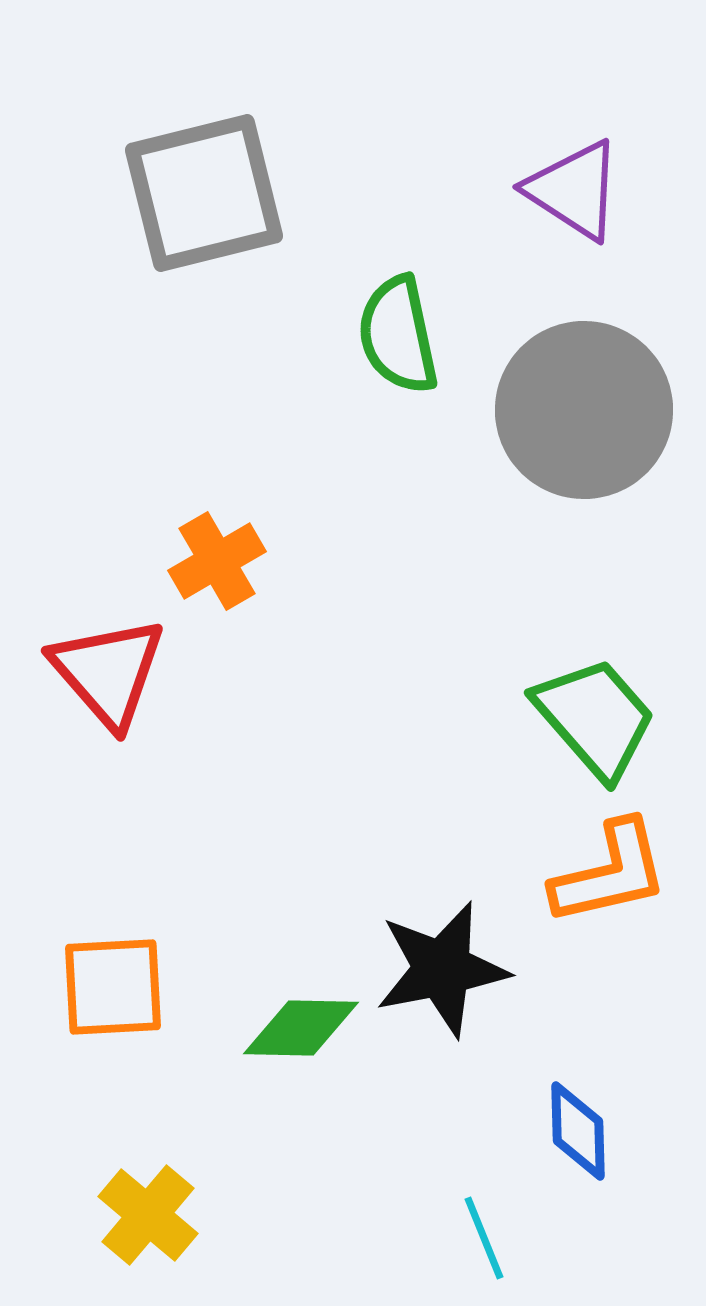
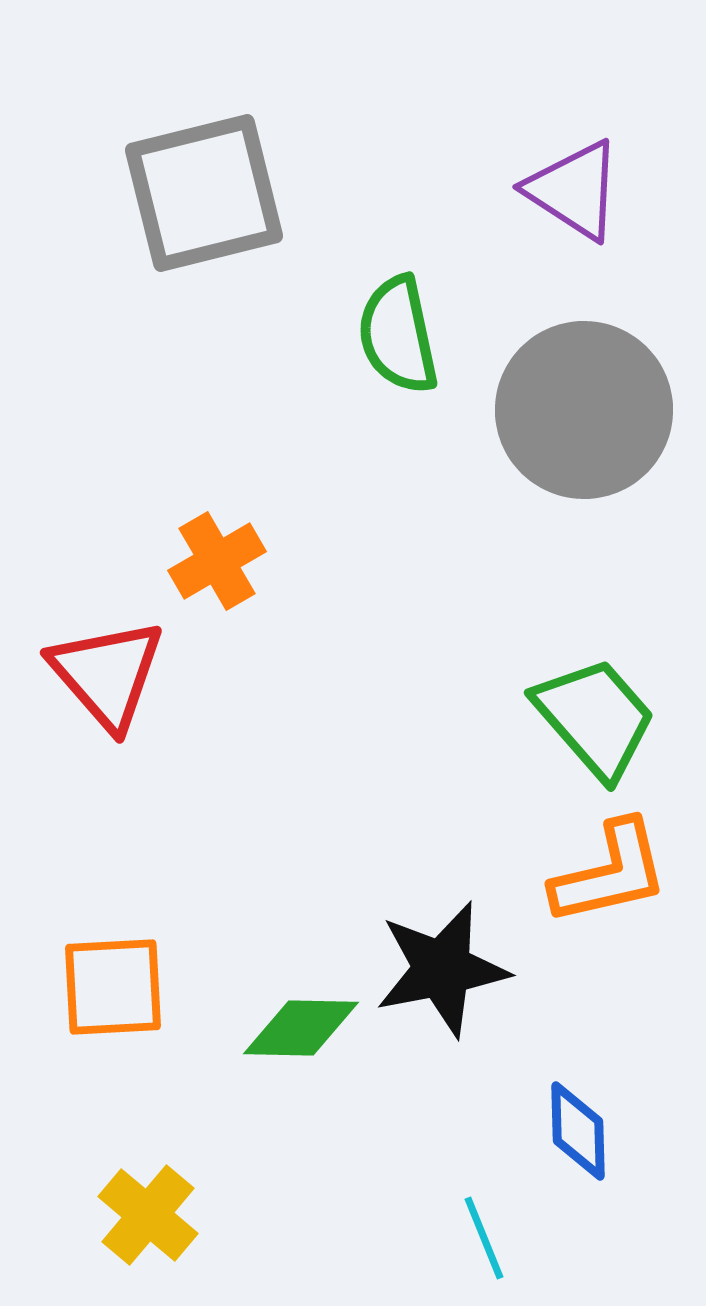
red triangle: moved 1 px left, 2 px down
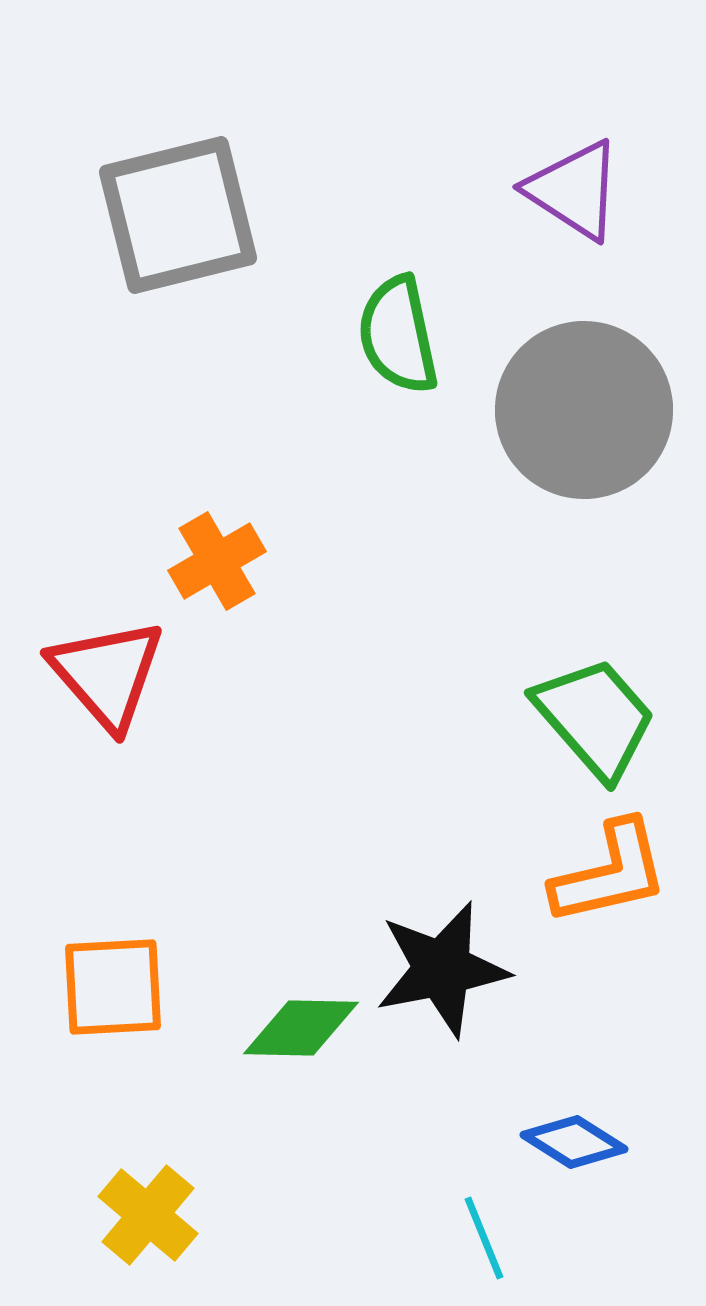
gray square: moved 26 px left, 22 px down
blue diamond: moved 4 px left, 11 px down; rotated 56 degrees counterclockwise
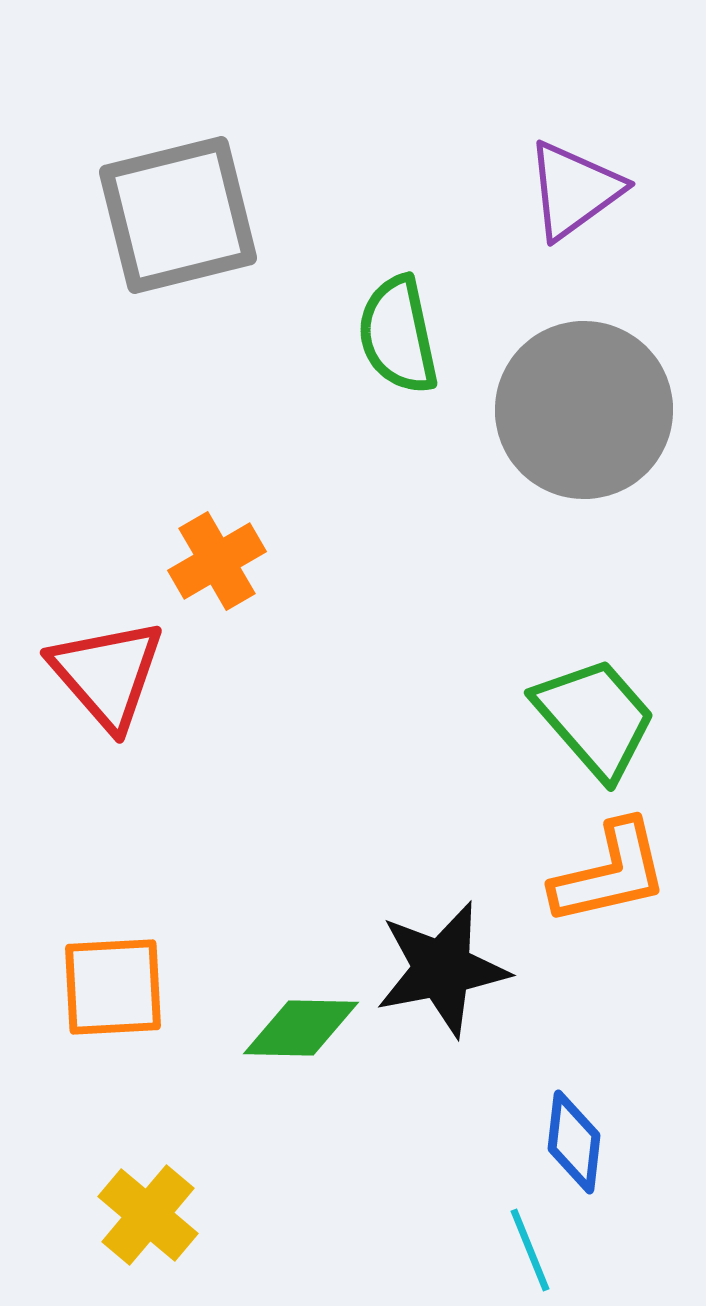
purple triangle: rotated 51 degrees clockwise
blue diamond: rotated 64 degrees clockwise
cyan line: moved 46 px right, 12 px down
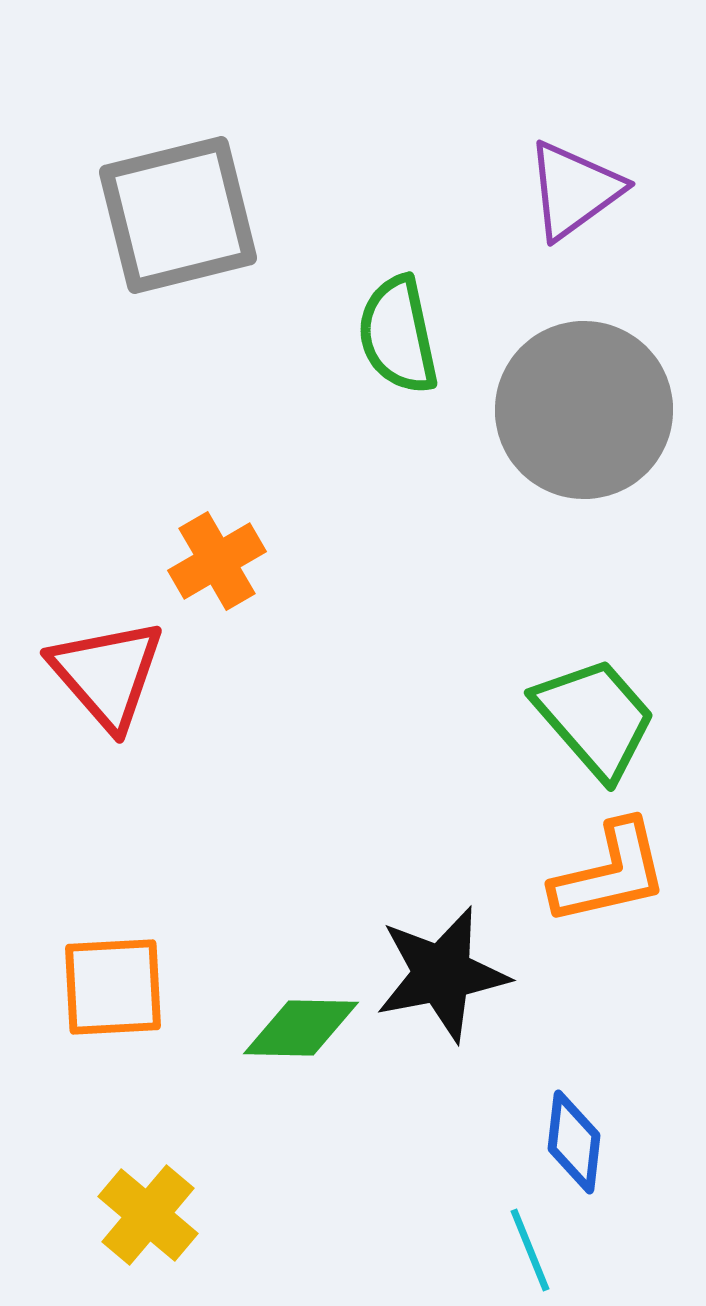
black star: moved 5 px down
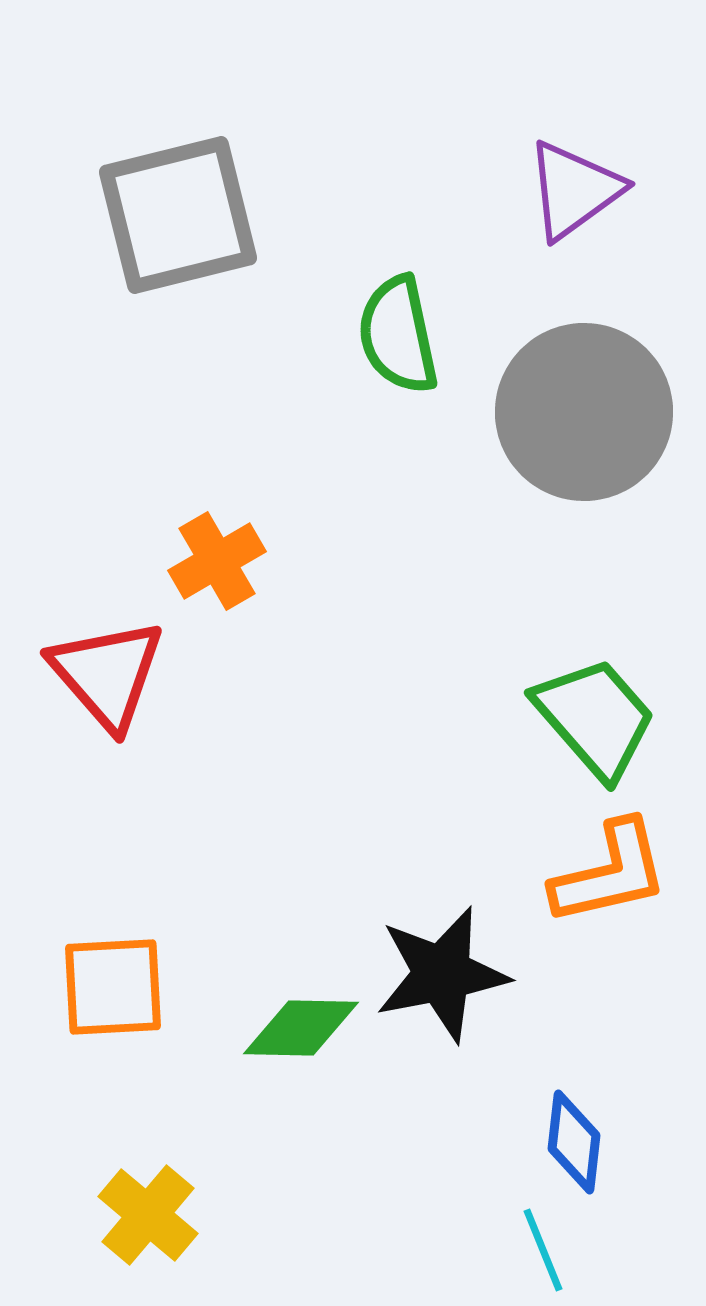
gray circle: moved 2 px down
cyan line: moved 13 px right
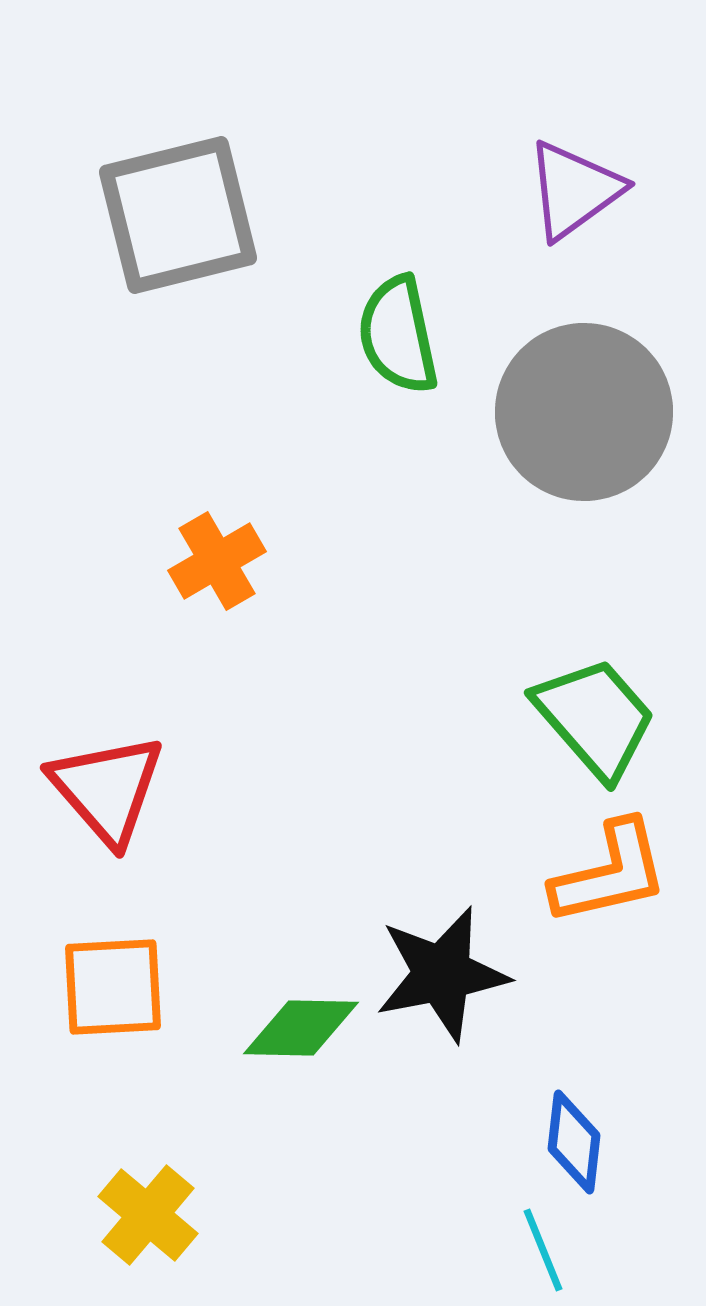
red triangle: moved 115 px down
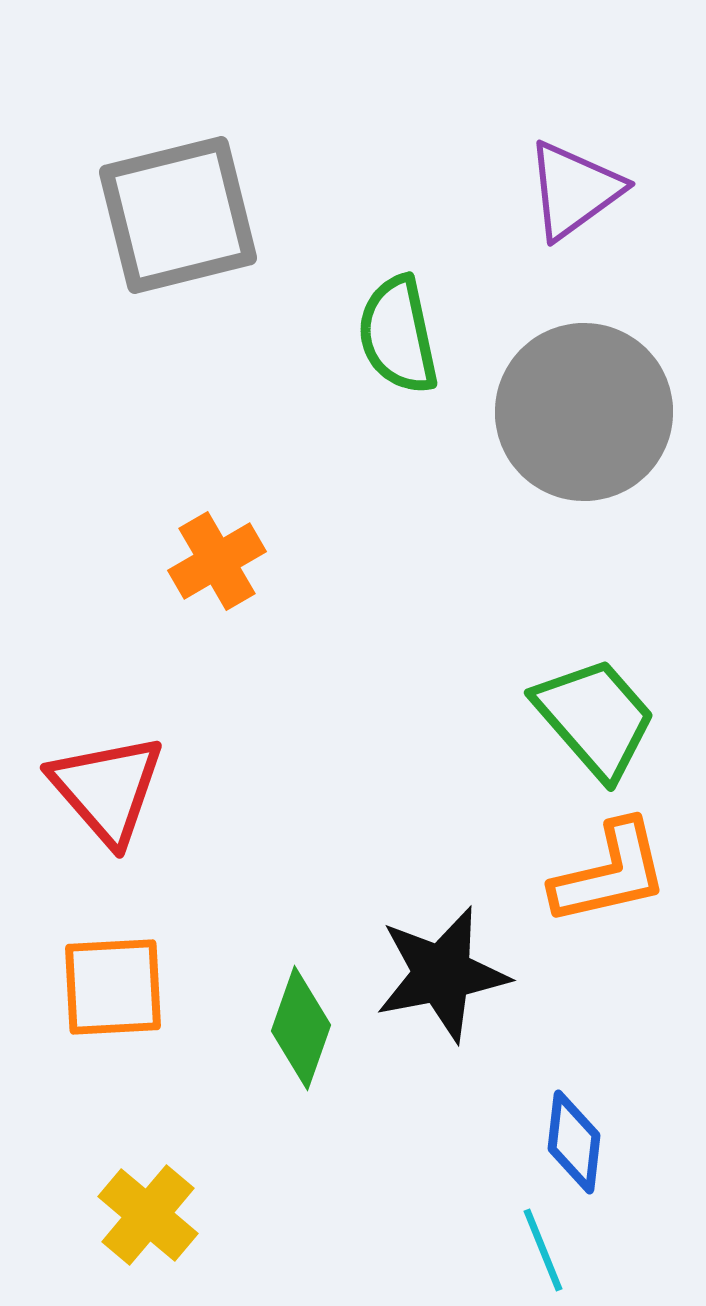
green diamond: rotated 72 degrees counterclockwise
